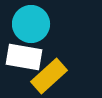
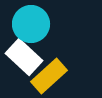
white rectangle: rotated 33 degrees clockwise
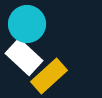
cyan circle: moved 4 px left
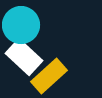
cyan circle: moved 6 px left, 1 px down
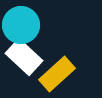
yellow rectangle: moved 8 px right, 2 px up
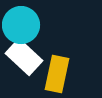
yellow rectangle: rotated 36 degrees counterclockwise
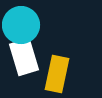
white rectangle: rotated 30 degrees clockwise
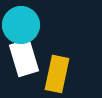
white rectangle: moved 1 px down
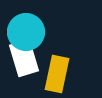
cyan circle: moved 5 px right, 7 px down
